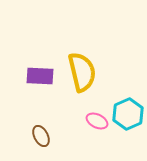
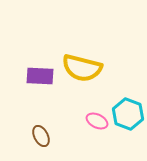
yellow semicircle: moved 4 px up; rotated 117 degrees clockwise
cyan hexagon: rotated 16 degrees counterclockwise
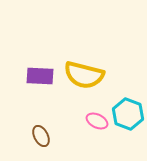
yellow semicircle: moved 2 px right, 7 px down
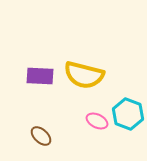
brown ellipse: rotated 20 degrees counterclockwise
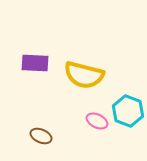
purple rectangle: moved 5 px left, 13 px up
cyan hexagon: moved 3 px up
brown ellipse: rotated 20 degrees counterclockwise
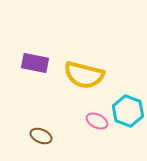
purple rectangle: rotated 8 degrees clockwise
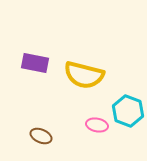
pink ellipse: moved 4 px down; rotated 15 degrees counterclockwise
